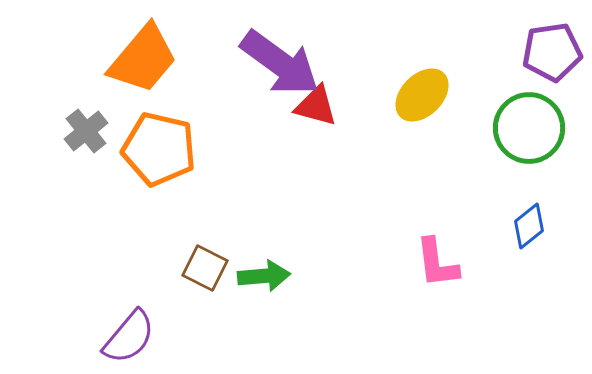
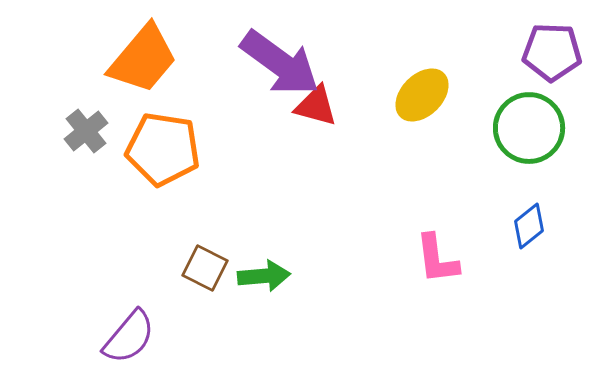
purple pentagon: rotated 10 degrees clockwise
orange pentagon: moved 4 px right; rotated 4 degrees counterclockwise
pink L-shape: moved 4 px up
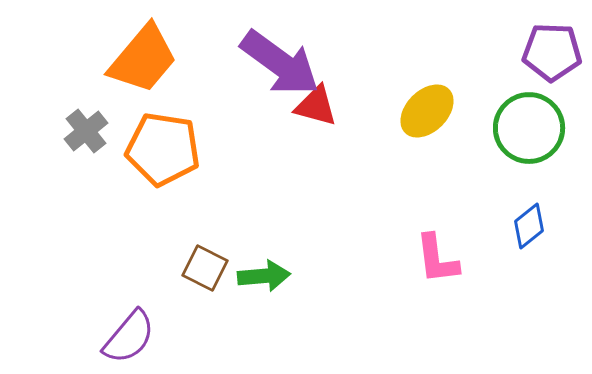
yellow ellipse: moved 5 px right, 16 px down
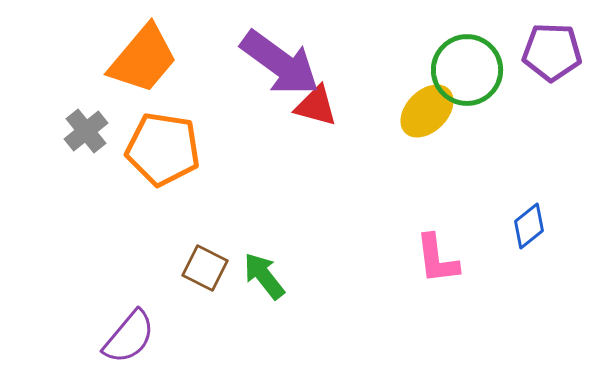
green circle: moved 62 px left, 58 px up
green arrow: rotated 123 degrees counterclockwise
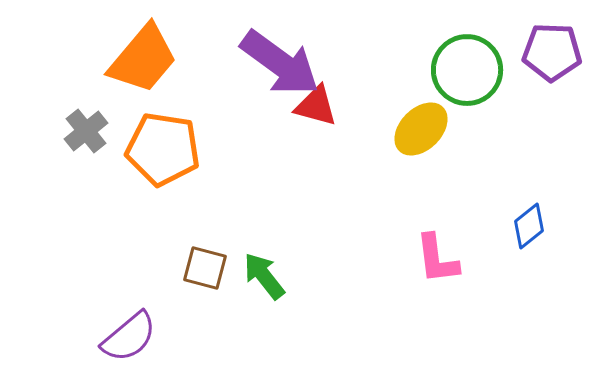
yellow ellipse: moved 6 px left, 18 px down
brown square: rotated 12 degrees counterclockwise
purple semicircle: rotated 10 degrees clockwise
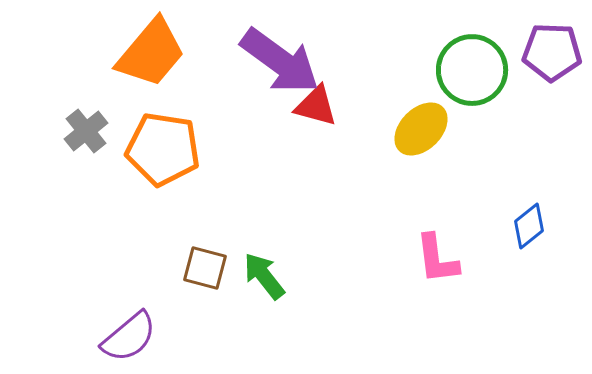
orange trapezoid: moved 8 px right, 6 px up
purple arrow: moved 2 px up
green circle: moved 5 px right
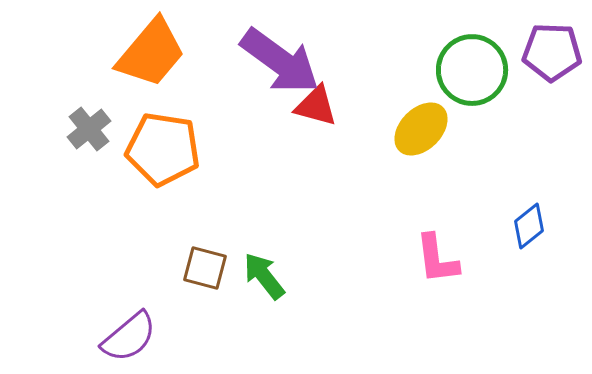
gray cross: moved 3 px right, 2 px up
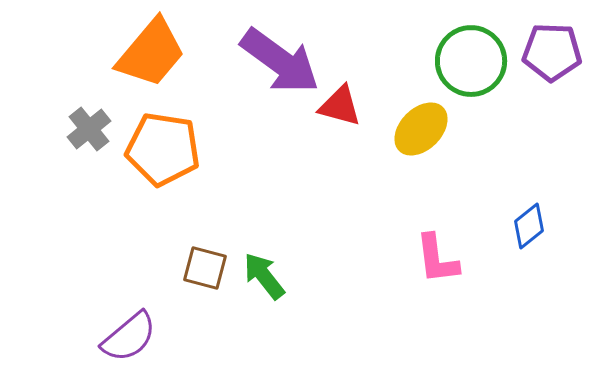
green circle: moved 1 px left, 9 px up
red triangle: moved 24 px right
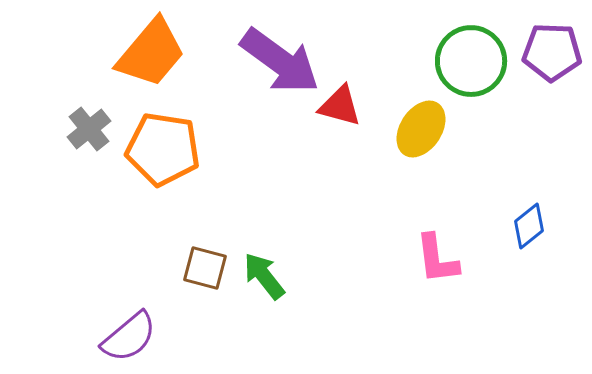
yellow ellipse: rotated 12 degrees counterclockwise
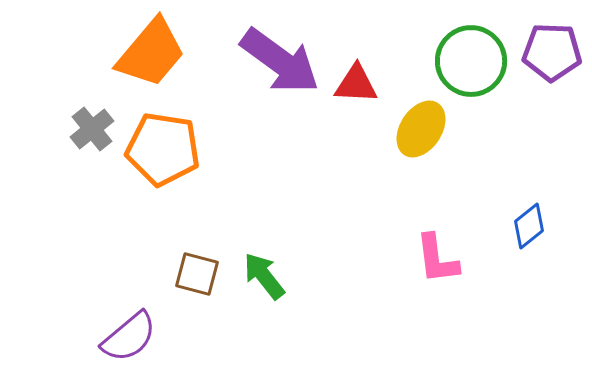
red triangle: moved 16 px right, 22 px up; rotated 12 degrees counterclockwise
gray cross: moved 3 px right
brown square: moved 8 px left, 6 px down
